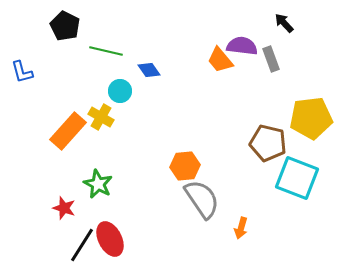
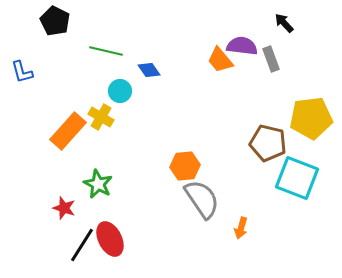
black pentagon: moved 10 px left, 5 px up
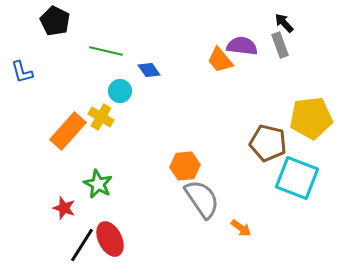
gray rectangle: moved 9 px right, 14 px up
orange arrow: rotated 70 degrees counterclockwise
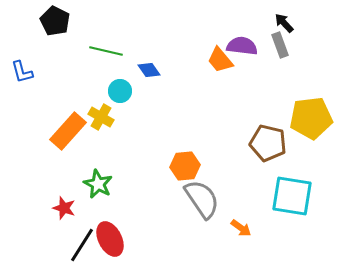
cyan square: moved 5 px left, 18 px down; rotated 12 degrees counterclockwise
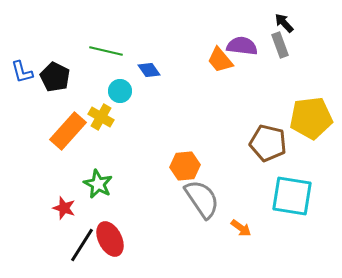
black pentagon: moved 56 px down
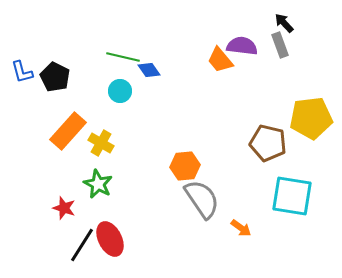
green line: moved 17 px right, 6 px down
yellow cross: moved 26 px down
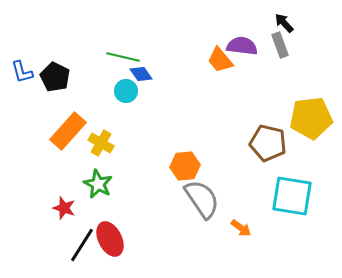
blue diamond: moved 8 px left, 4 px down
cyan circle: moved 6 px right
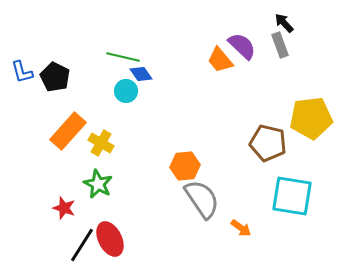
purple semicircle: rotated 36 degrees clockwise
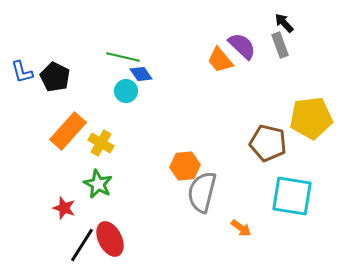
gray semicircle: moved 7 px up; rotated 132 degrees counterclockwise
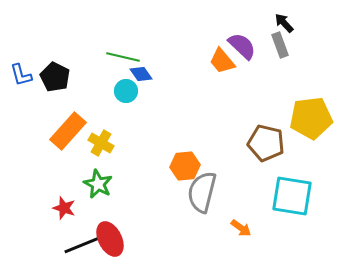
orange trapezoid: moved 2 px right, 1 px down
blue L-shape: moved 1 px left, 3 px down
brown pentagon: moved 2 px left
black line: rotated 36 degrees clockwise
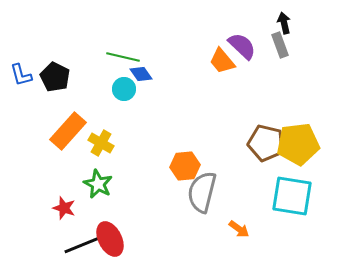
black arrow: rotated 30 degrees clockwise
cyan circle: moved 2 px left, 2 px up
yellow pentagon: moved 13 px left, 26 px down
orange arrow: moved 2 px left, 1 px down
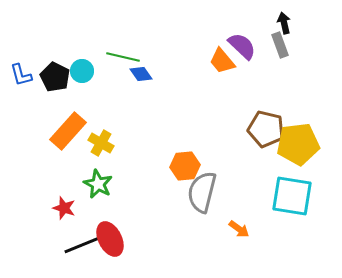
cyan circle: moved 42 px left, 18 px up
brown pentagon: moved 14 px up
